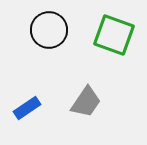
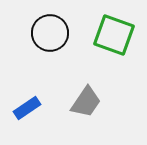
black circle: moved 1 px right, 3 px down
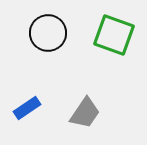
black circle: moved 2 px left
gray trapezoid: moved 1 px left, 11 px down
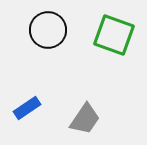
black circle: moved 3 px up
gray trapezoid: moved 6 px down
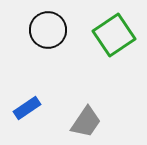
green square: rotated 36 degrees clockwise
gray trapezoid: moved 1 px right, 3 px down
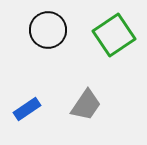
blue rectangle: moved 1 px down
gray trapezoid: moved 17 px up
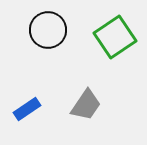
green square: moved 1 px right, 2 px down
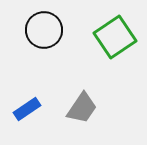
black circle: moved 4 px left
gray trapezoid: moved 4 px left, 3 px down
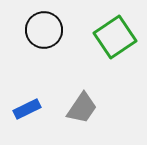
blue rectangle: rotated 8 degrees clockwise
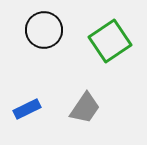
green square: moved 5 px left, 4 px down
gray trapezoid: moved 3 px right
